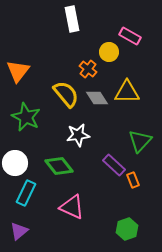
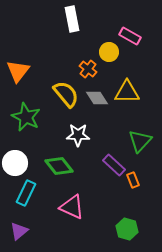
white star: rotated 10 degrees clockwise
green hexagon: rotated 25 degrees counterclockwise
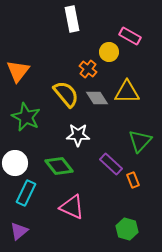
purple rectangle: moved 3 px left, 1 px up
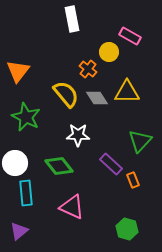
cyan rectangle: rotated 30 degrees counterclockwise
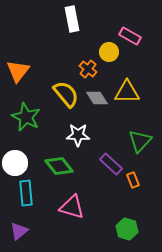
pink triangle: rotated 8 degrees counterclockwise
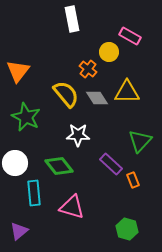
cyan rectangle: moved 8 px right
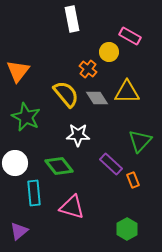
green hexagon: rotated 15 degrees clockwise
